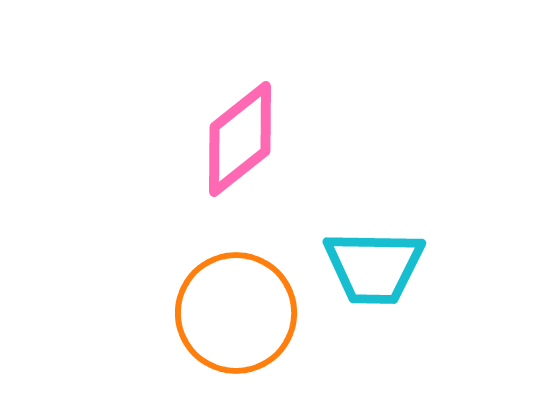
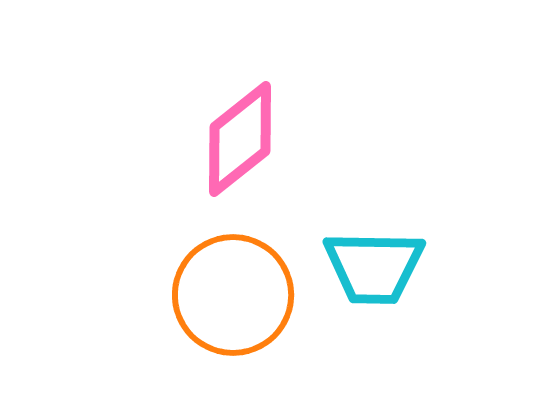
orange circle: moved 3 px left, 18 px up
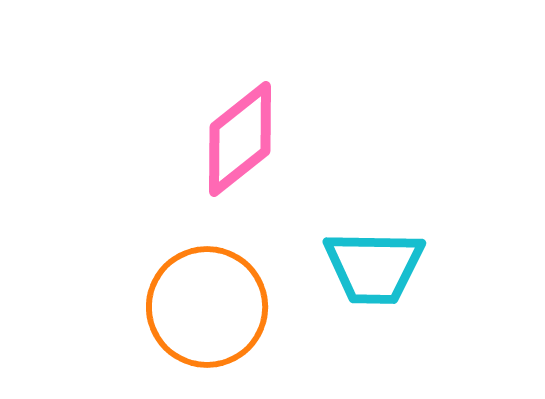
orange circle: moved 26 px left, 12 px down
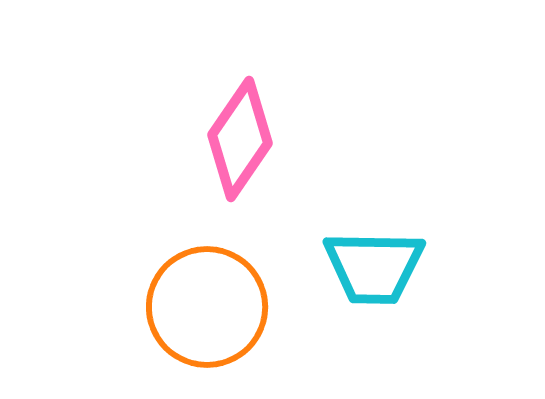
pink diamond: rotated 17 degrees counterclockwise
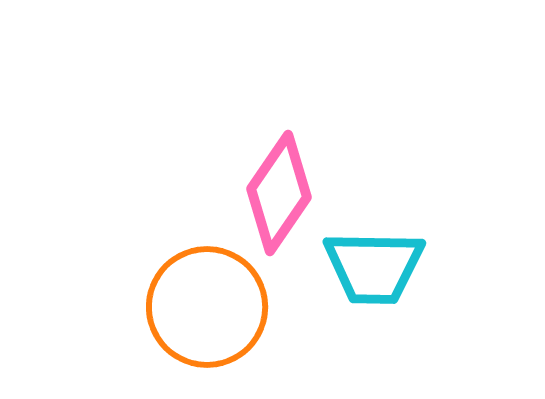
pink diamond: moved 39 px right, 54 px down
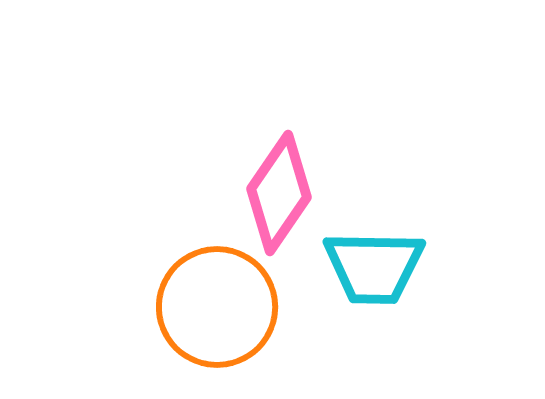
orange circle: moved 10 px right
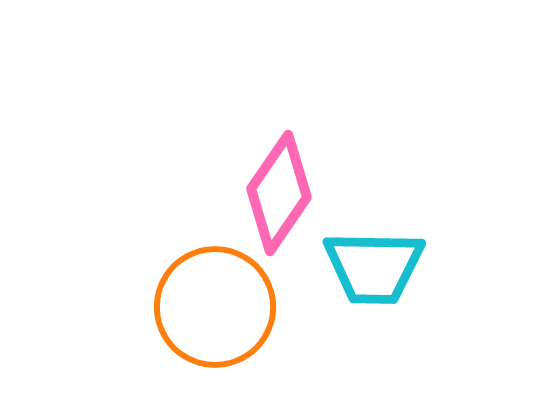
orange circle: moved 2 px left
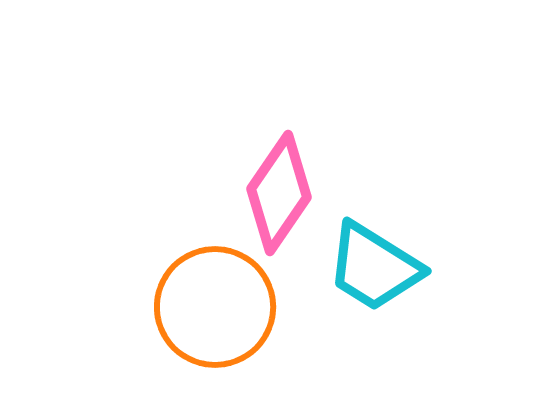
cyan trapezoid: rotated 31 degrees clockwise
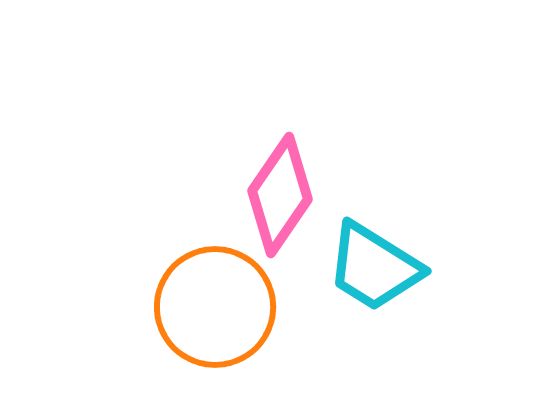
pink diamond: moved 1 px right, 2 px down
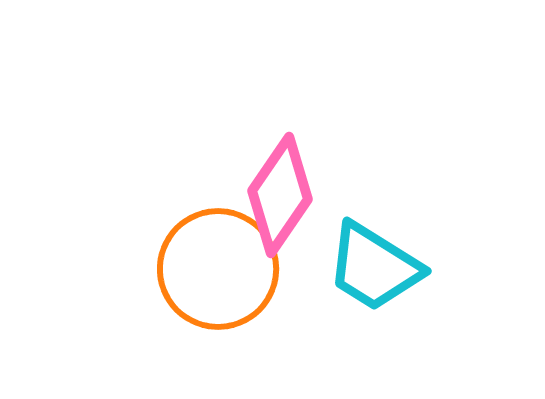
orange circle: moved 3 px right, 38 px up
